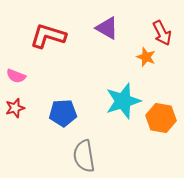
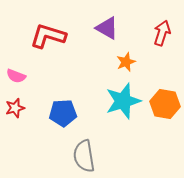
red arrow: rotated 135 degrees counterclockwise
orange star: moved 20 px left, 5 px down; rotated 30 degrees clockwise
orange hexagon: moved 4 px right, 14 px up
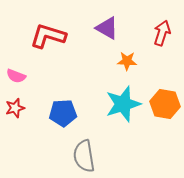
orange star: moved 1 px right, 1 px up; rotated 24 degrees clockwise
cyan star: moved 3 px down
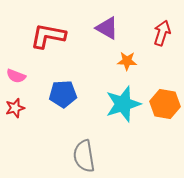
red L-shape: rotated 6 degrees counterclockwise
blue pentagon: moved 19 px up
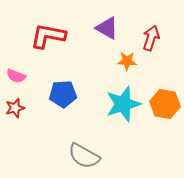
red arrow: moved 11 px left, 5 px down
gray semicircle: rotated 52 degrees counterclockwise
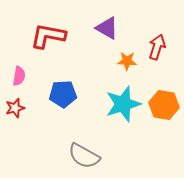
red arrow: moved 6 px right, 9 px down
pink semicircle: moved 3 px right; rotated 102 degrees counterclockwise
orange hexagon: moved 1 px left, 1 px down
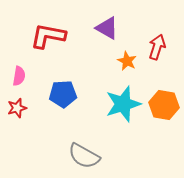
orange star: rotated 24 degrees clockwise
red star: moved 2 px right
